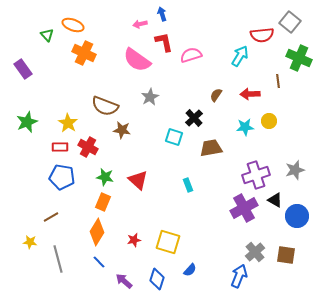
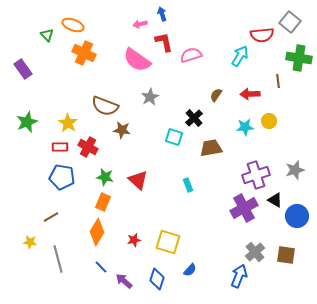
green cross at (299, 58): rotated 15 degrees counterclockwise
blue line at (99, 262): moved 2 px right, 5 px down
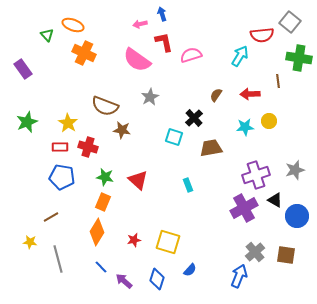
red cross at (88, 147): rotated 12 degrees counterclockwise
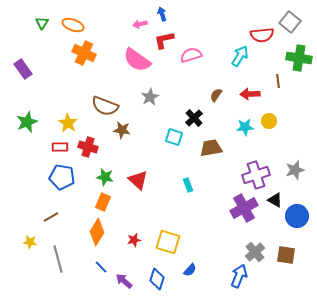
green triangle at (47, 35): moved 5 px left, 12 px up; rotated 16 degrees clockwise
red L-shape at (164, 42): moved 2 px up; rotated 90 degrees counterclockwise
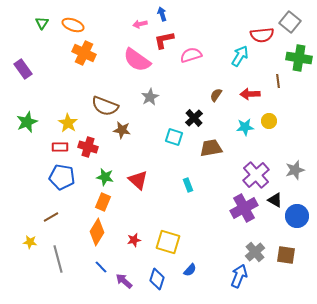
purple cross at (256, 175): rotated 24 degrees counterclockwise
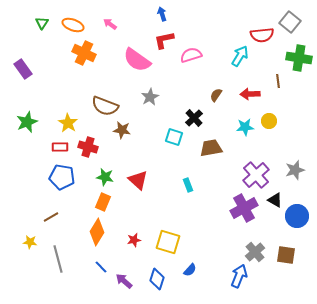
pink arrow at (140, 24): moved 30 px left; rotated 48 degrees clockwise
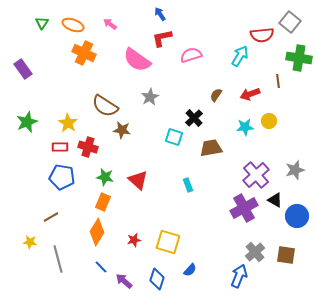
blue arrow at (162, 14): moved 2 px left; rotated 16 degrees counterclockwise
red L-shape at (164, 40): moved 2 px left, 2 px up
red arrow at (250, 94): rotated 18 degrees counterclockwise
brown semicircle at (105, 106): rotated 12 degrees clockwise
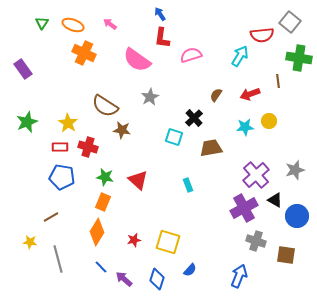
red L-shape at (162, 38): rotated 70 degrees counterclockwise
gray cross at (255, 252): moved 1 px right, 11 px up; rotated 30 degrees counterclockwise
purple arrow at (124, 281): moved 2 px up
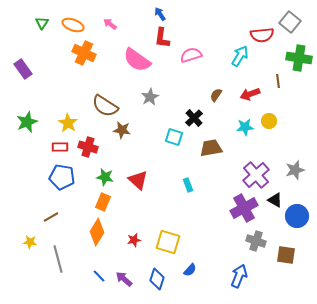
blue line at (101, 267): moved 2 px left, 9 px down
